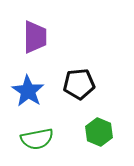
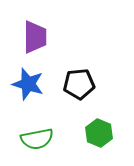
blue star: moved 7 px up; rotated 16 degrees counterclockwise
green hexagon: moved 1 px down
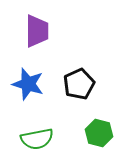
purple trapezoid: moved 2 px right, 6 px up
black pentagon: rotated 20 degrees counterclockwise
green hexagon: rotated 8 degrees counterclockwise
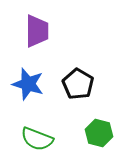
black pentagon: moved 1 px left; rotated 16 degrees counterclockwise
green semicircle: rotated 32 degrees clockwise
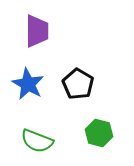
blue star: rotated 12 degrees clockwise
green semicircle: moved 2 px down
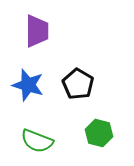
blue star: moved 1 px down; rotated 12 degrees counterclockwise
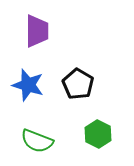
green hexagon: moved 1 px left, 1 px down; rotated 12 degrees clockwise
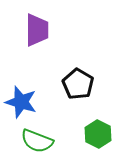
purple trapezoid: moved 1 px up
blue star: moved 7 px left, 17 px down
